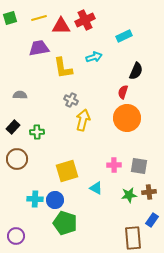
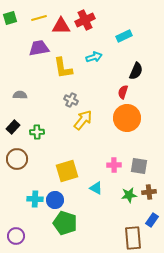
yellow arrow: rotated 25 degrees clockwise
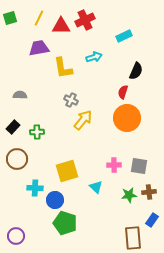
yellow line: rotated 49 degrees counterclockwise
cyan triangle: moved 1 px up; rotated 16 degrees clockwise
cyan cross: moved 11 px up
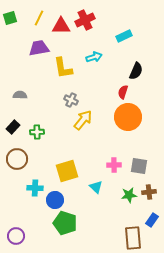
orange circle: moved 1 px right, 1 px up
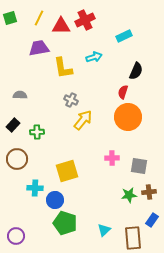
black rectangle: moved 2 px up
pink cross: moved 2 px left, 7 px up
cyan triangle: moved 8 px right, 43 px down; rotated 32 degrees clockwise
